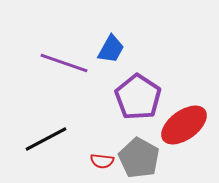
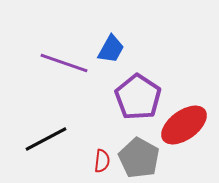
red semicircle: rotated 90 degrees counterclockwise
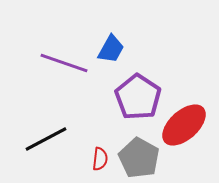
red ellipse: rotated 6 degrees counterclockwise
red semicircle: moved 2 px left, 2 px up
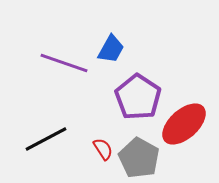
red ellipse: moved 1 px up
red semicircle: moved 3 px right, 10 px up; rotated 40 degrees counterclockwise
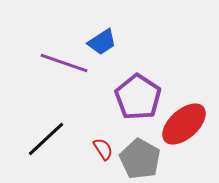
blue trapezoid: moved 9 px left, 7 px up; rotated 28 degrees clockwise
black line: rotated 15 degrees counterclockwise
gray pentagon: moved 1 px right, 1 px down
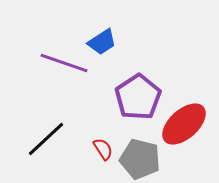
purple pentagon: rotated 6 degrees clockwise
gray pentagon: rotated 15 degrees counterclockwise
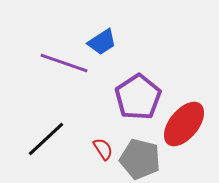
red ellipse: rotated 9 degrees counterclockwise
